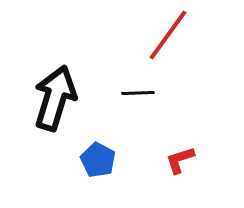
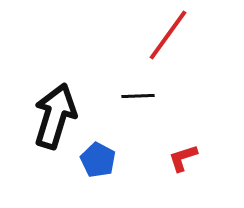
black line: moved 3 px down
black arrow: moved 18 px down
red L-shape: moved 3 px right, 2 px up
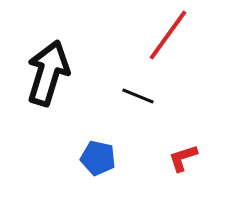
black line: rotated 24 degrees clockwise
black arrow: moved 7 px left, 43 px up
blue pentagon: moved 2 px up; rotated 16 degrees counterclockwise
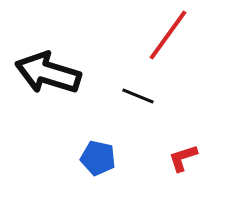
black arrow: rotated 90 degrees counterclockwise
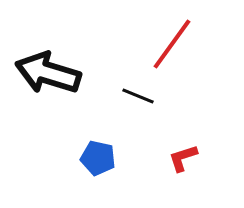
red line: moved 4 px right, 9 px down
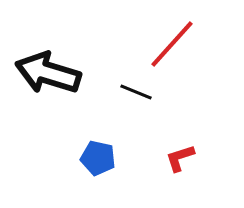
red line: rotated 6 degrees clockwise
black line: moved 2 px left, 4 px up
red L-shape: moved 3 px left
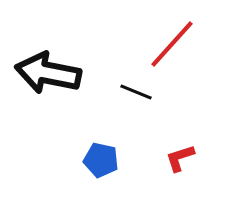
black arrow: rotated 6 degrees counterclockwise
blue pentagon: moved 3 px right, 2 px down
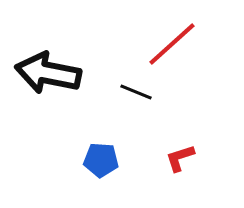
red line: rotated 6 degrees clockwise
blue pentagon: rotated 8 degrees counterclockwise
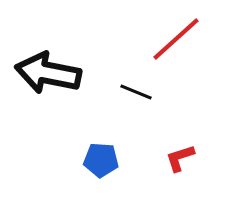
red line: moved 4 px right, 5 px up
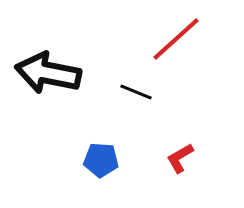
red L-shape: rotated 12 degrees counterclockwise
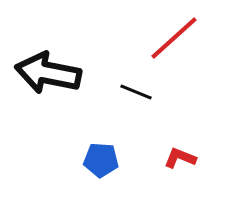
red line: moved 2 px left, 1 px up
red L-shape: rotated 52 degrees clockwise
